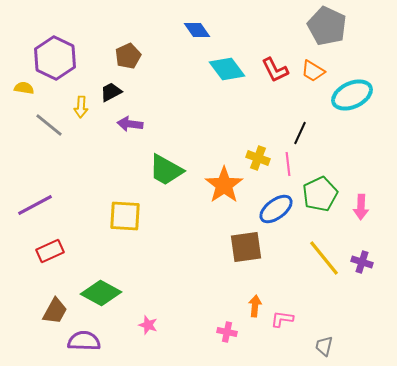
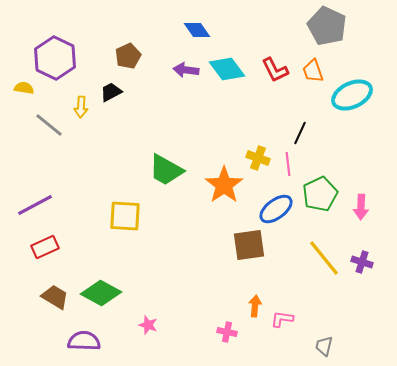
orange trapezoid: rotated 40 degrees clockwise
purple arrow: moved 56 px right, 54 px up
brown square: moved 3 px right, 2 px up
red rectangle: moved 5 px left, 4 px up
brown trapezoid: moved 14 px up; rotated 88 degrees counterclockwise
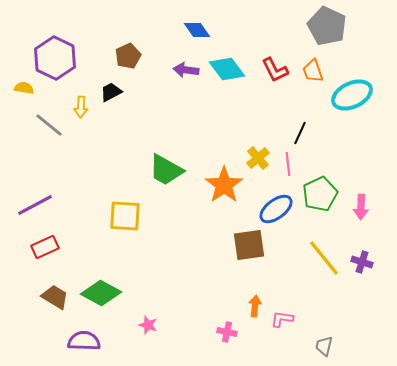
yellow cross: rotated 30 degrees clockwise
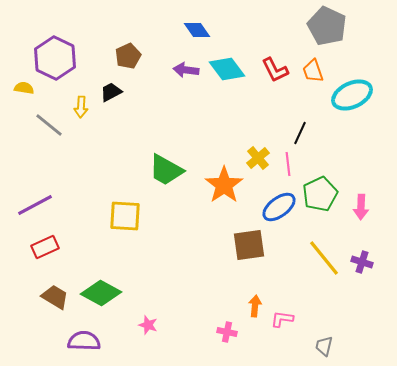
blue ellipse: moved 3 px right, 2 px up
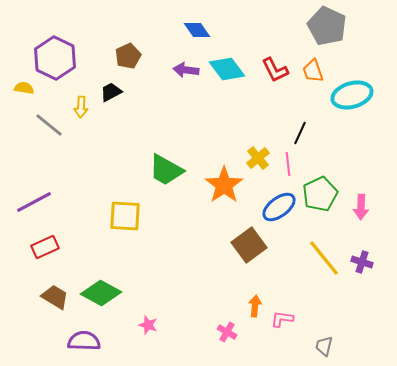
cyan ellipse: rotated 9 degrees clockwise
purple line: moved 1 px left, 3 px up
brown square: rotated 28 degrees counterclockwise
pink cross: rotated 18 degrees clockwise
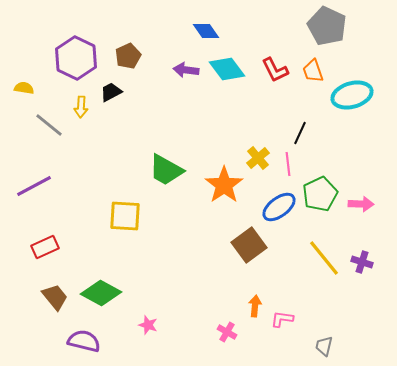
blue diamond: moved 9 px right, 1 px down
purple hexagon: moved 21 px right
purple line: moved 16 px up
pink arrow: moved 3 px up; rotated 90 degrees counterclockwise
brown trapezoid: rotated 20 degrees clockwise
purple semicircle: rotated 12 degrees clockwise
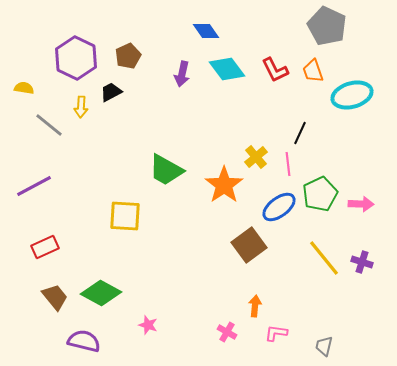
purple arrow: moved 4 px left, 4 px down; rotated 85 degrees counterclockwise
yellow cross: moved 2 px left, 1 px up
pink L-shape: moved 6 px left, 14 px down
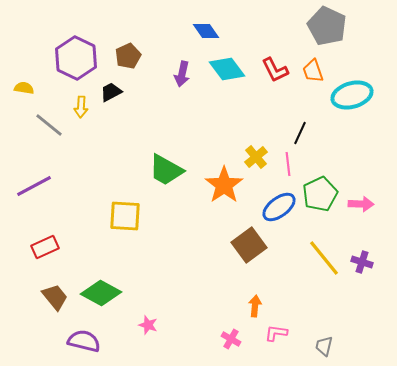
pink cross: moved 4 px right, 7 px down
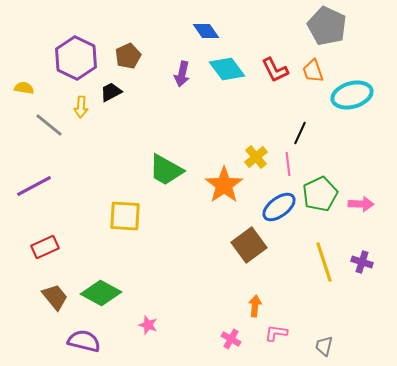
yellow line: moved 4 px down; rotated 21 degrees clockwise
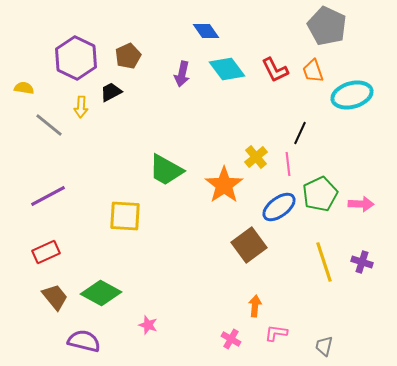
purple line: moved 14 px right, 10 px down
red rectangle: moved 1 px right, 5 px down
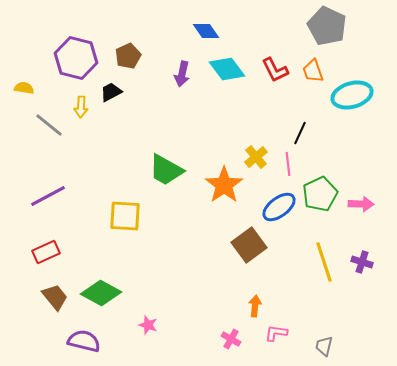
purple hexagon: rotated 12 degrees counterclockwise
